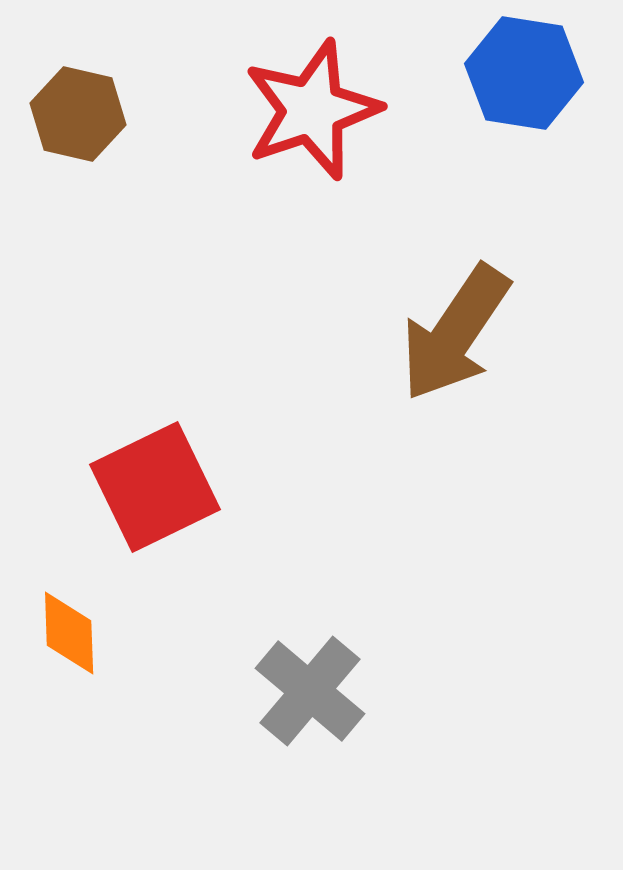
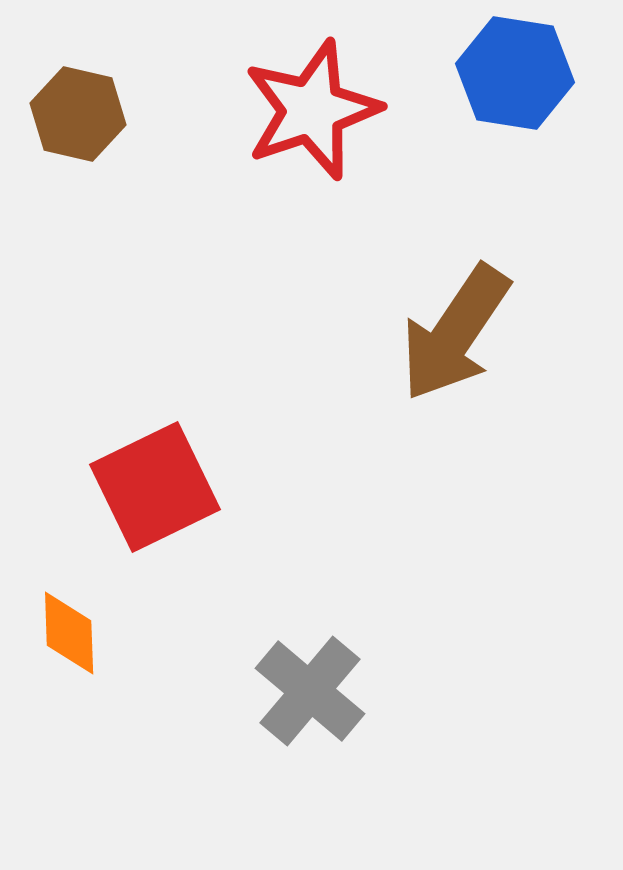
blue hexagon: moved 9 px left
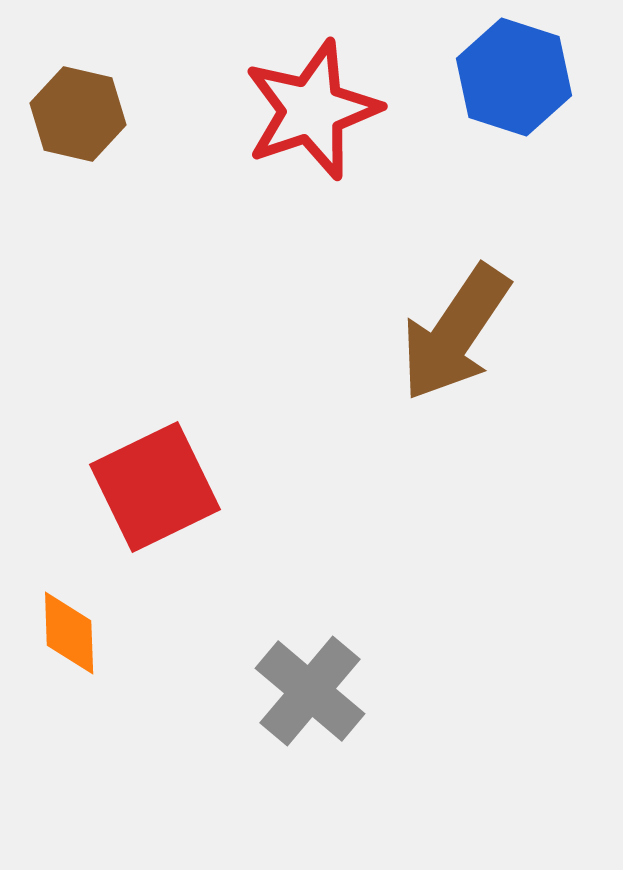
blue hexagon: moved 1 px left, 4 px down; rotated 9 degrees clockwise
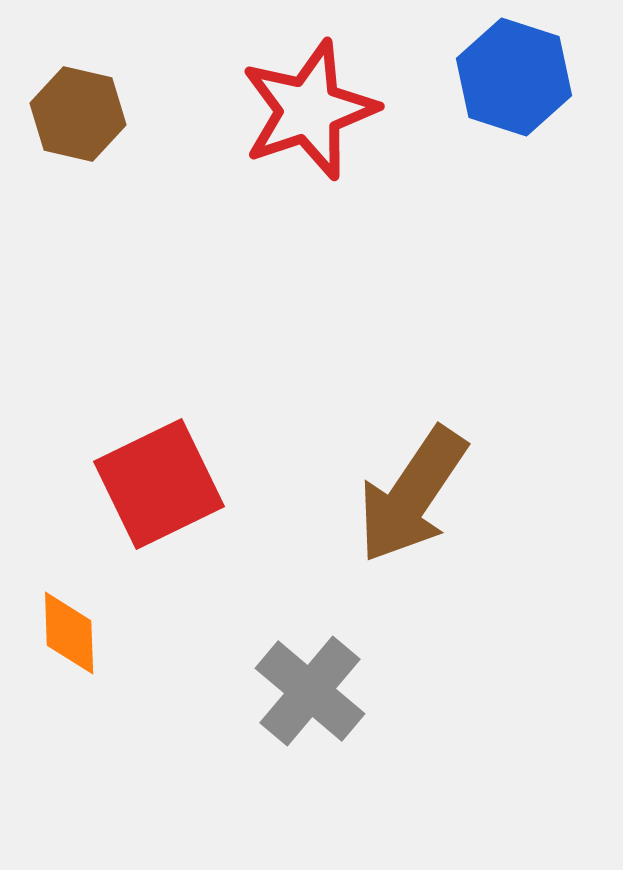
red star: moved 3 px left
brown arrow: moved 43 px left, 162 px down
red square: moved 4 px right, 3 px up
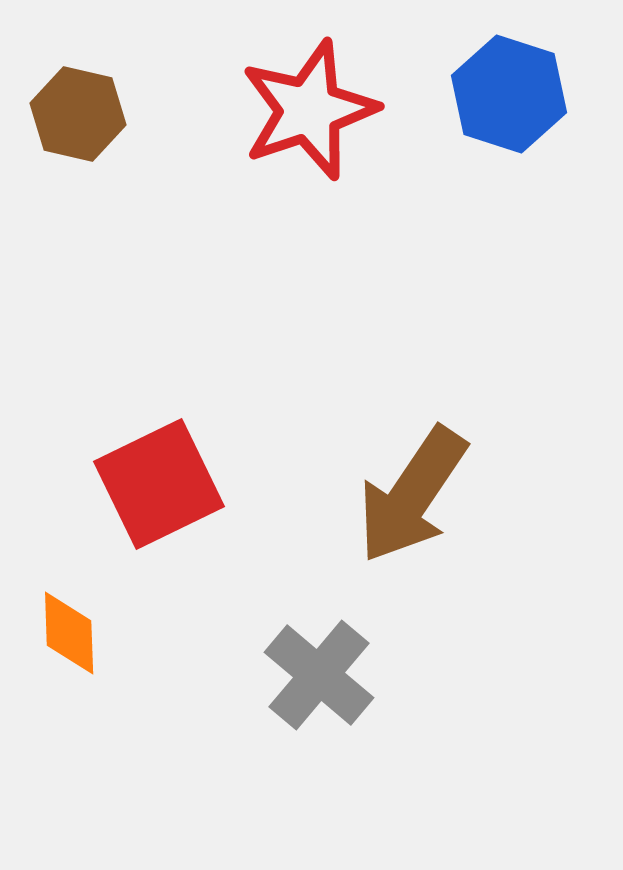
blue hexagon: moved 5 px left, 17 px down
gray cross: moved 9 px right, 16 px up
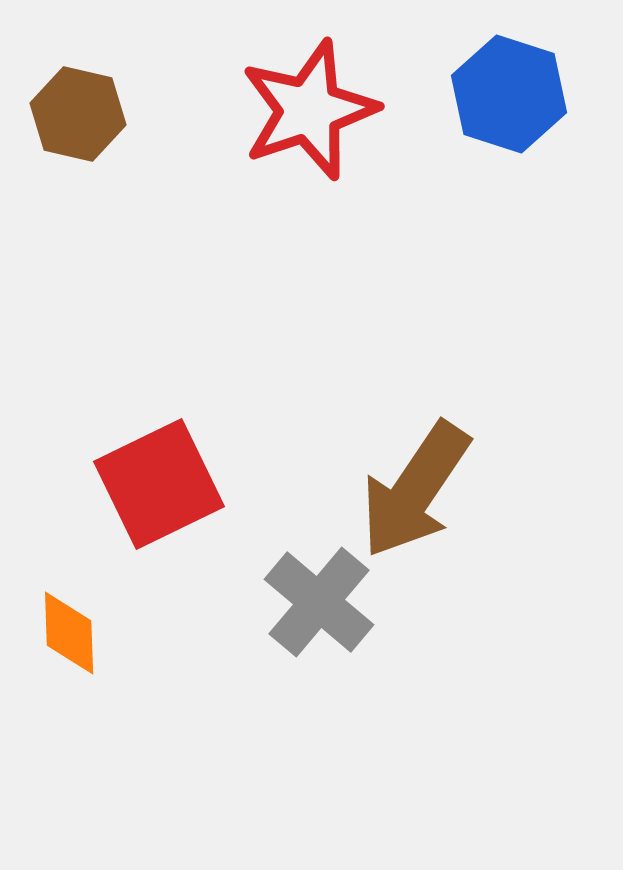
brown arrow: moved 3 px right, 5 px up
gray cross: moved 73 px up
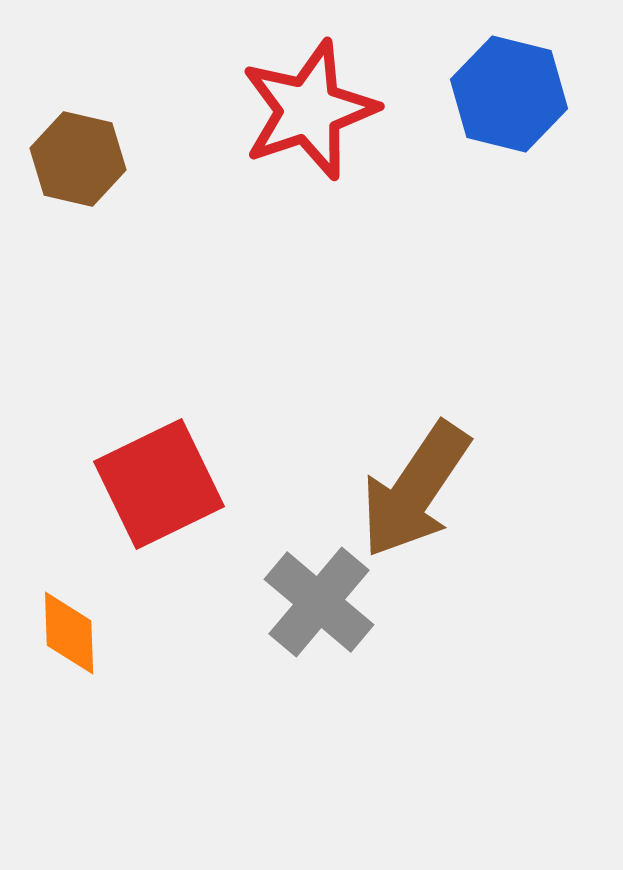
blue hexagon: rotated 4 degrees counterclockwise
brown hexagon: moved 45 px down
